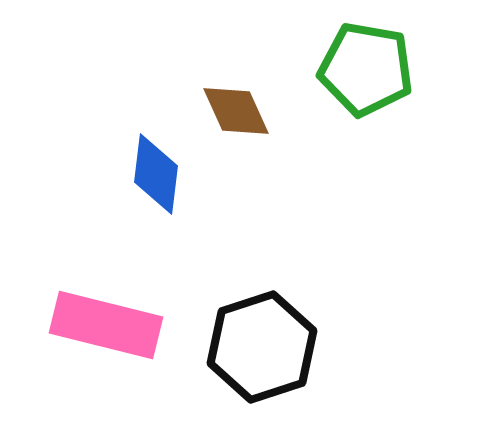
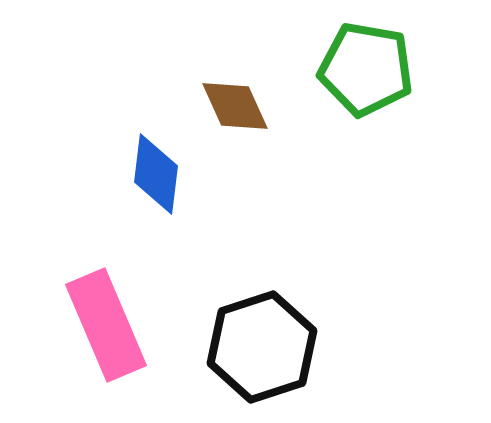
brown diamond: moved 1 px left, 5 px up
pink rectangle: rotated 53 degrees clockwise
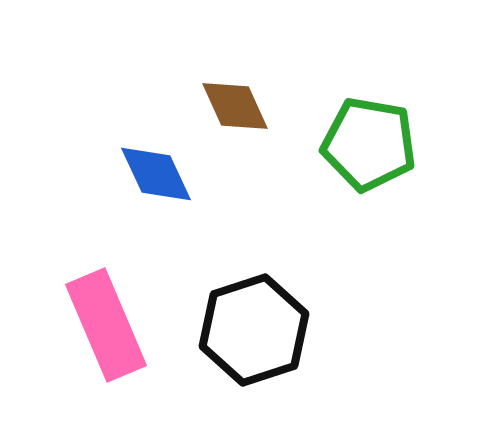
green pentagon: moved 3 px right, 75 px down
blue diamond: rotated 32 degrees counterclockwise
black hexagon: moved 8 px left, 17 px up
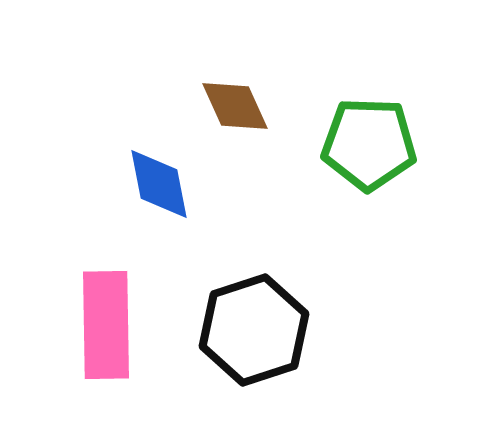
green pentagon: rotated 8 degrees counterclockwise
blue diamond: moved 3 px right, 10 px down; rotated 14 degrees clockwise
pink rectangle: rotated 22 degrees clockwise
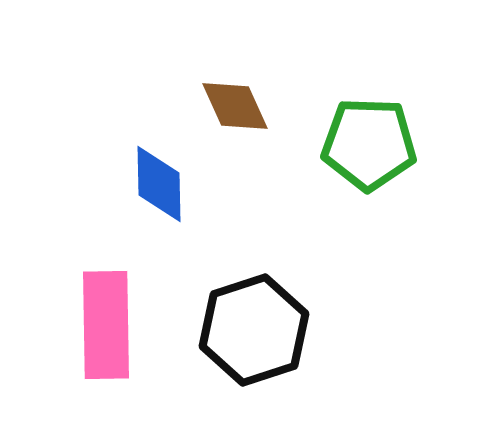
blue diamond: rotated 10 degrees clockwise
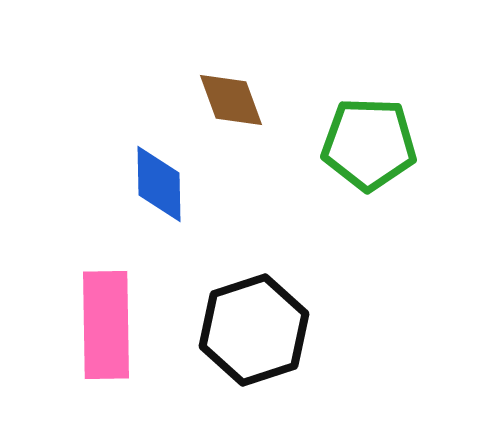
brown diamond: moved 4 px left, 6 px up; rotated 4 degrees clockwise
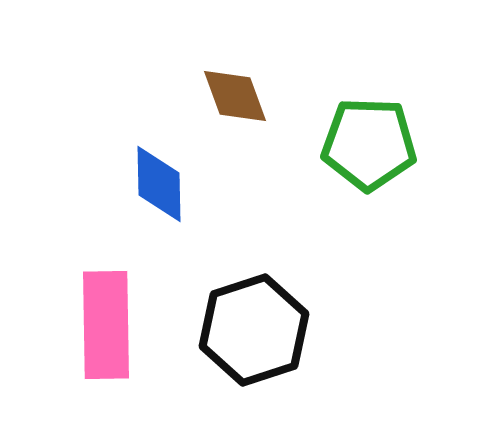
brown diamond: moved 4 px right, 4 px up
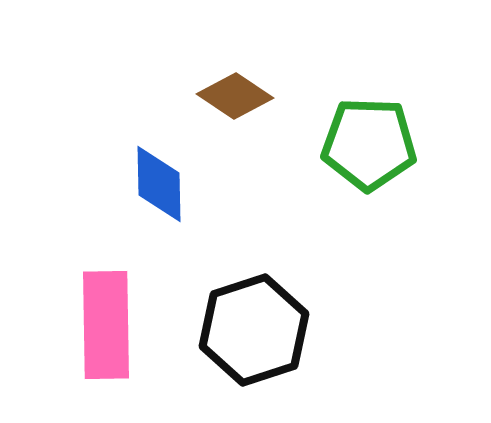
brown diamond: rotated 36 degrees counterclockwise
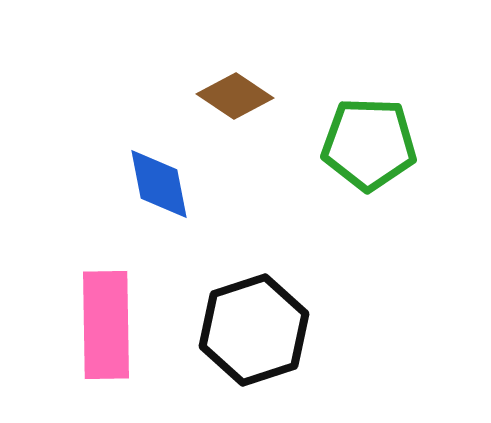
blue diamond: rotated 10 degrees counterclockwise
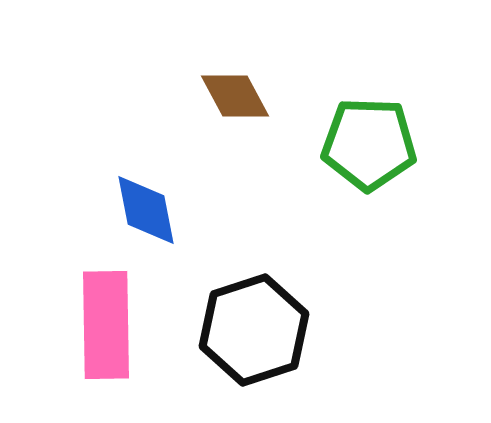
brown diamond: rotated 28 degrees clockwise
blue diamond: moved 13 px left, 26 px down
